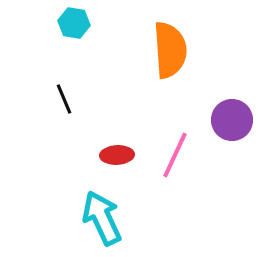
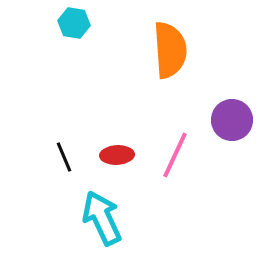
black line: moved 58 px down
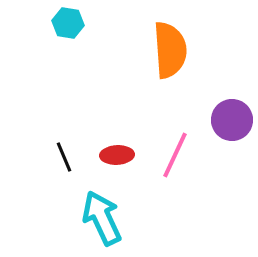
cyan hexagon: moved 6 px left
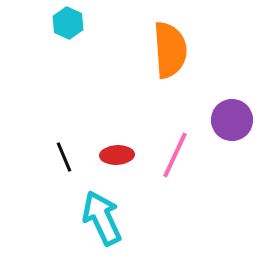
cyan hexagon: rotated 16 degrees clockwise
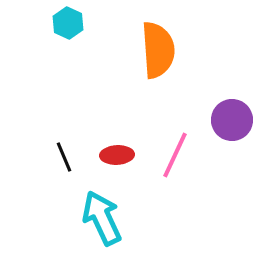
orange semicircle: moved 12 px left
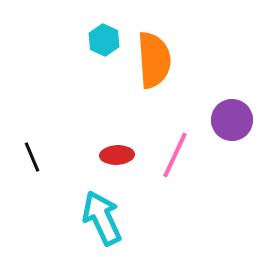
cyan hexagon: moved 36 px right, 17 px down
orange semicircle: moved 4 px left, 10 px down
black line: moved 32 px left
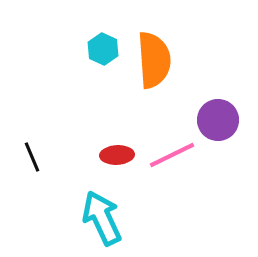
cyan hexagon: moved 1 px left, 9 px down
purple circle: moved 14 px left
pink line: moved 3 px left; rotated 39 degrees clockwise
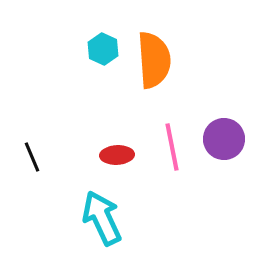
purple circle: moved 6 px right, 19 px down
pink line: moved 8 px up; rotated 75 degrees counterclockwise
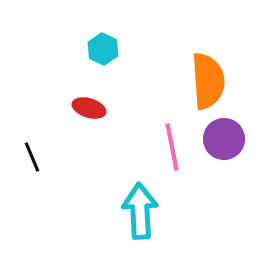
orange semicircle: moved 54 px right, 21 px down
red ellipse: moved 28 px left, 47 px up; rotated 20 degrees clockwise
cyan arrow: moved 38 px right, 7 px up; rotated 22 degrees clockwise
